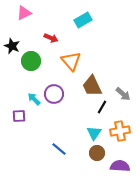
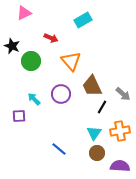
purple circle: moved 7 px right
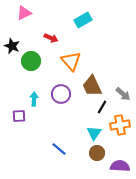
cyan arrow: rotated 48 degrees clockwise
orange cross: moved 6 px up
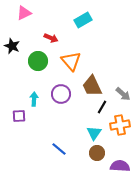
green circle: moved 7 px right
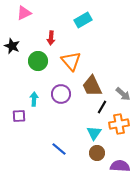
red arrow: rotated 72 degrees clockwise
orange cross: moved 1 px left, 1 px up
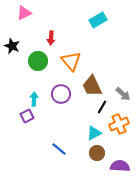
cyan rectangle: moved 15 px right
purple square: moved 8 px right; rotated 24 degrees counterclockwise
orange cross: rotated 12 degrees counterclockwise
cyan triangle: rotated 28 degrees clockwise
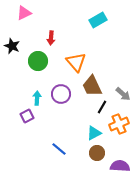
orange triangle: moved 5 px right, 1 px down
cyan arrow: moved 3 px right, 1 px up
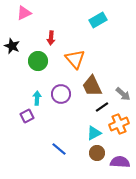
orange triangle: moved 1 px left, 3 px up
black line: rotated 24 degrees clockwise
purple semicircle: moved 4 px up
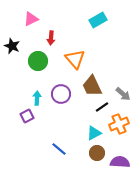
pink triangle: moved 7 px right, 6 px down
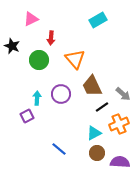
green circle: moved 1 px right, 1 px up
